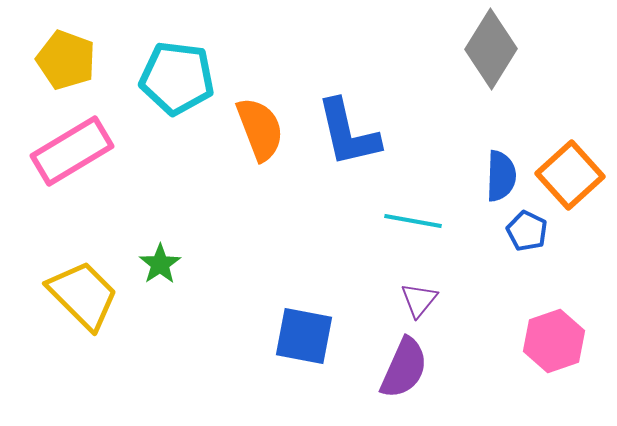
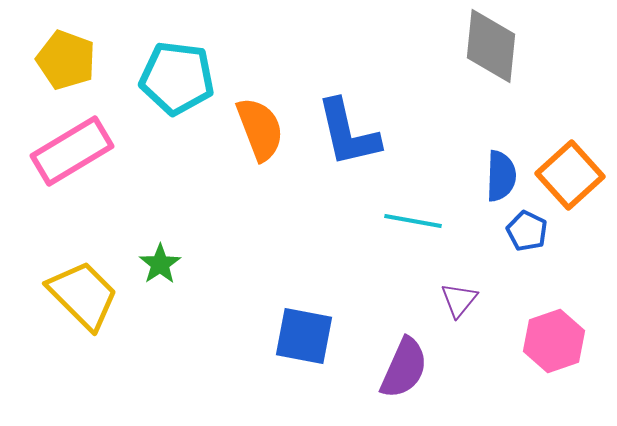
gray diamond: moved 3 px up; rotated 26 degrees counterclockwise
purple triangle: moved 40 px right
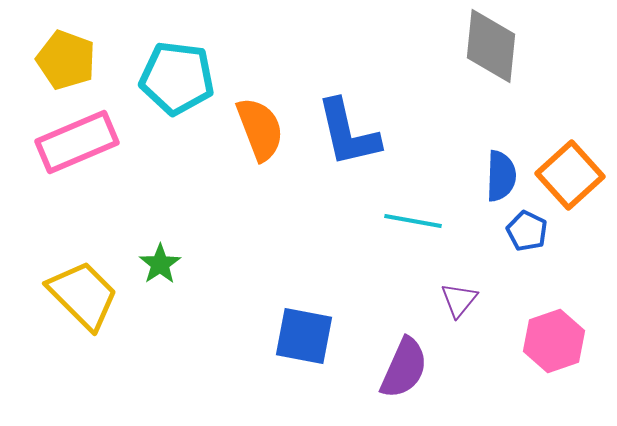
pink rectangle: moved 5 px right, 9 px up; rotated 8 degrees clockwise
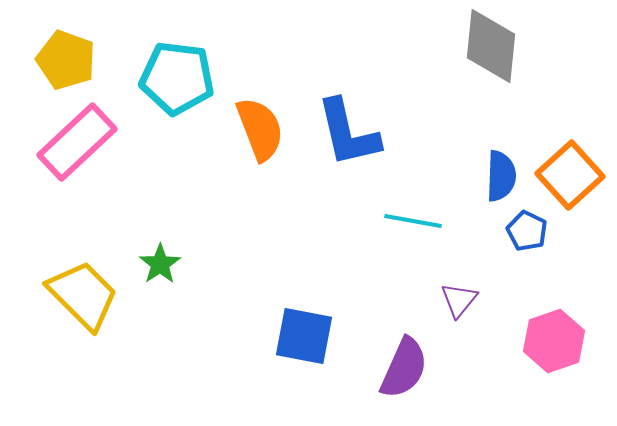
pink rectangle: rotated 20 degrees counterclockwise
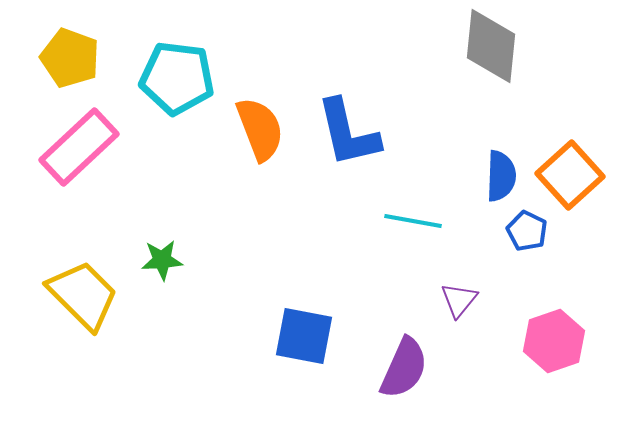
yellow pentagon: moved 4 px right, 2 px up
pink rectangle: moved 2 px right, 5 px down
green star: moved 2 px right, 4 px up; rotated 30 degrees clockwise
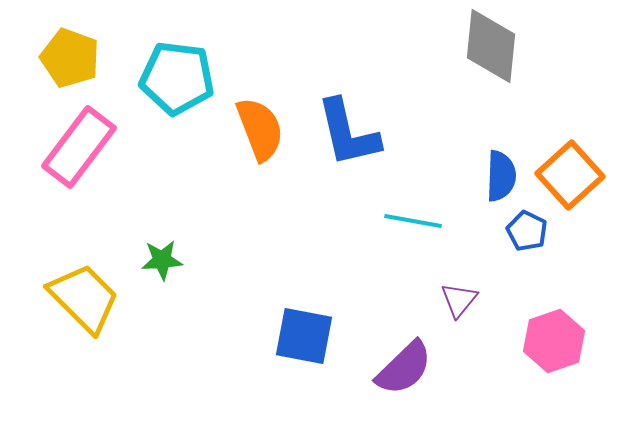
pink rectangle: rotated 10 degrees counterclockwise
yellow trapezoid: moved 1 px right, 3 px down
purple semicircle: rotated 22 degrees clockwise
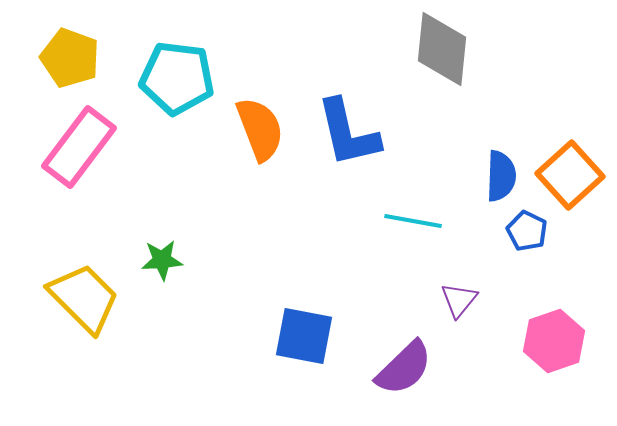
gray diamond: moved 49 px left, 3 px down
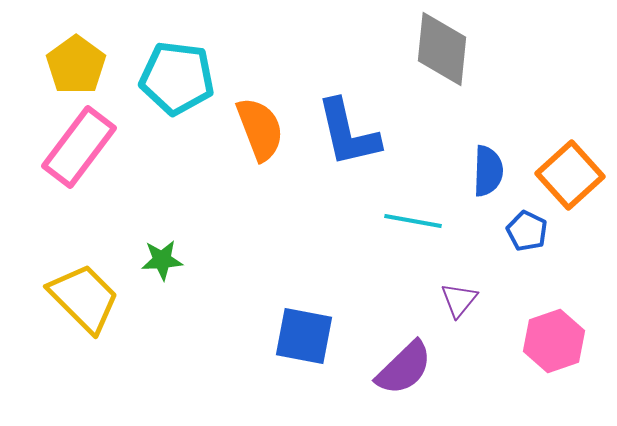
yellow pentagon: moved 6 px right, 7 px down; rotated 16 degrees clockwise
blue semicircle: moved 13 px left, 5 px up
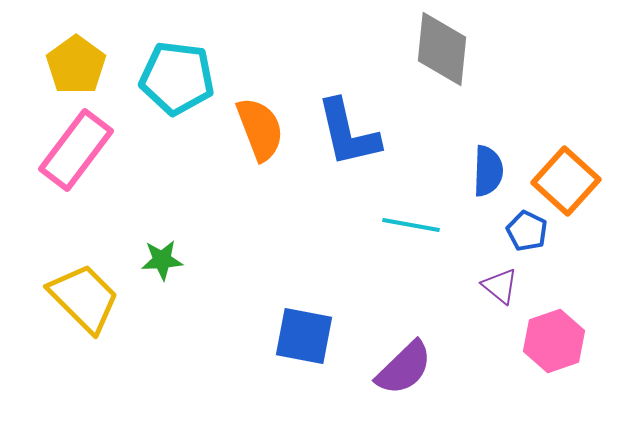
pink rectangle: moved 3 px left, 3 px down
orange square: moved 4 px left, 6 px down; rotated 6 degrees counterclockwise
cyan line: moved 2 px left, 4 px down
purple triangle: moved 41 px right, 14 px up; rotated 30 degrees counterclockwise
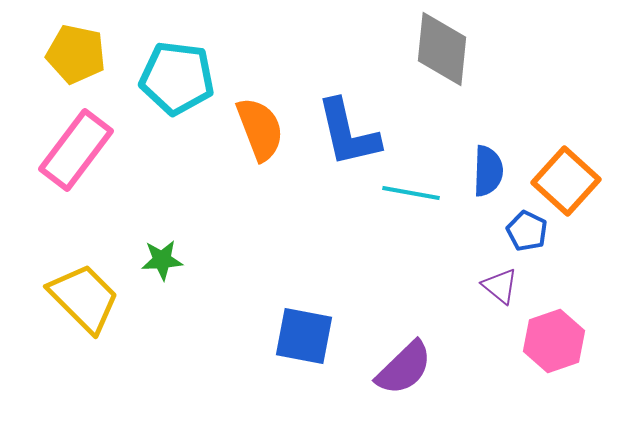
yellow pentagon: moved 11 px up; rotated 24 degrees counterclockwise
cyan line: moved 32 px up
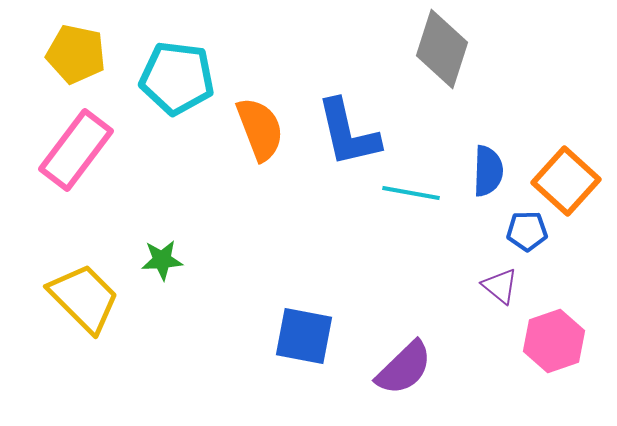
gray diamond: rotated 12 degrees clockwise
blue pentagon: rotated 27 degrees counterclockwise
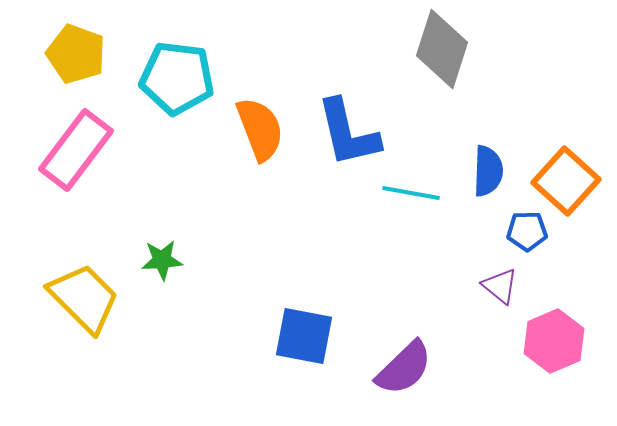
yellow pentagon: rotated 8 degrees clockwise
pink hexagon: rotated 4 degrees counterclockwise
